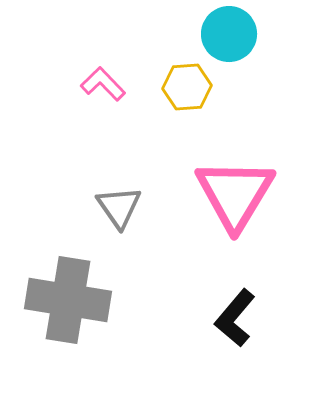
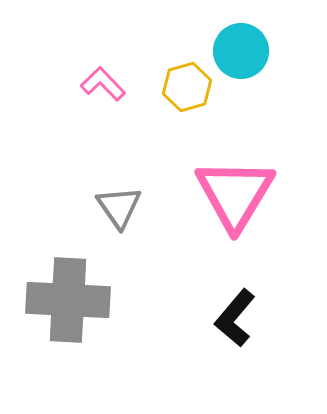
cyan circle: moved 12 px right, 17 px down
yellow hexagon: rotated 12 degrees counterclockwise
gray cross: rotated 6 degrees counterclockwise
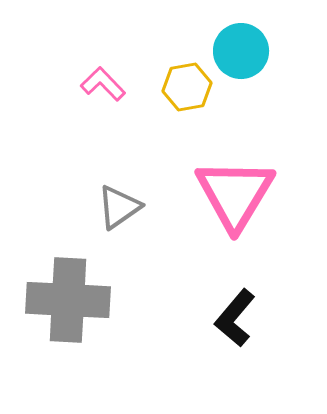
yellow hexagon: rotated 6 degrees clockwise
gray triangle: rotated 30 degrees clockwise
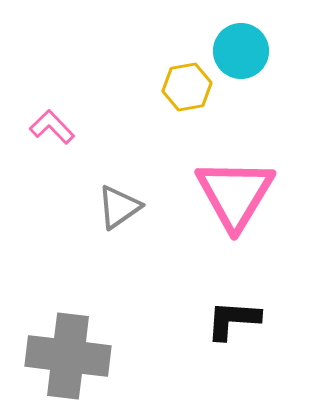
pink L-shape: moved 51 px left, 43 px down
gray cross: moved 56 px down; rotated 4 degrees clockwise
black L-shape: moved 2 px left, 2 px down; rotated 54 degrees clockwise
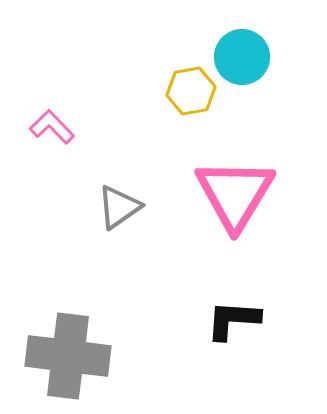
cyan circle: moved 1 px right, 6 px down
yellow hexagon: moved 4 px right, 4 px down
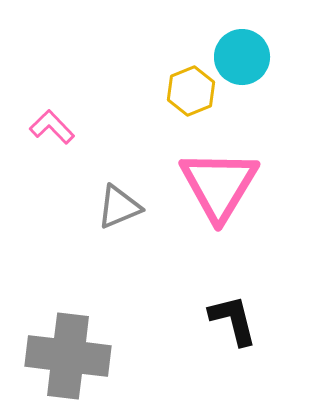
yellow hexagon: rotated 12 degrees counterclockwise
pink triangle: moved 16 px left, 9 px up
gray triangle: rotated 12 degrees clockwise
black L-shape: rotated 72 degrees clockwise
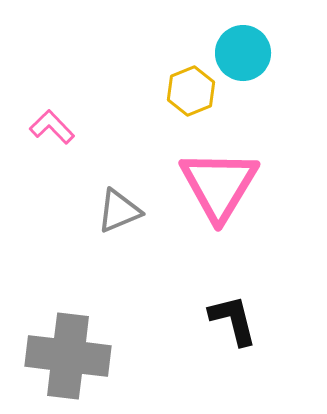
cyan circle: moved 1 px right, 4 px up
gray triangle: moved 4 px down
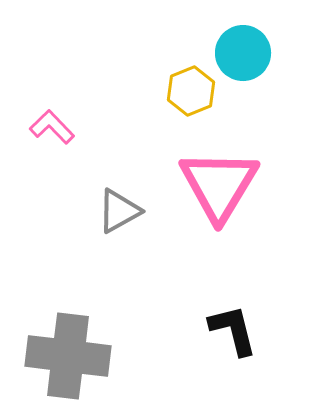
gray triangle: rotated 6 degrees counterclockwise
black L-shape: moved 10 px down
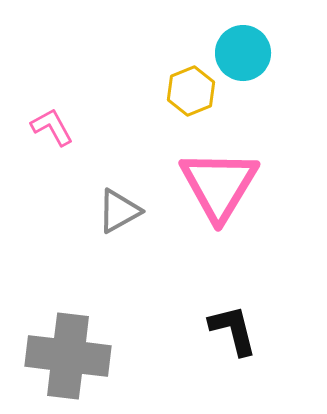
pink L-shape: rotated 15 degrees clockwise
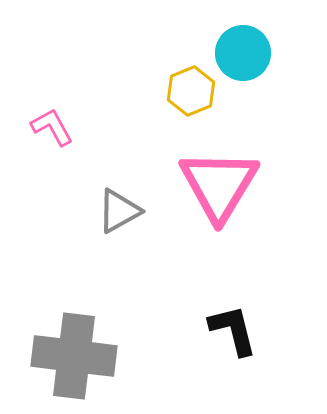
gray cross: moved 6 px right
